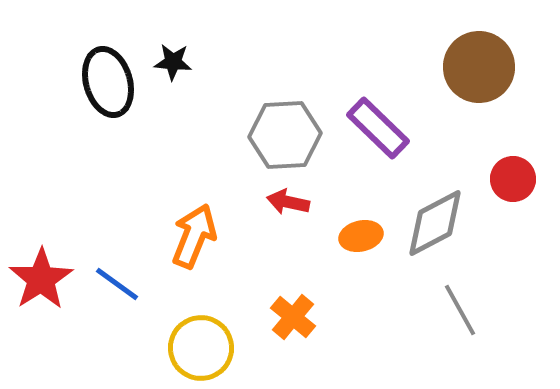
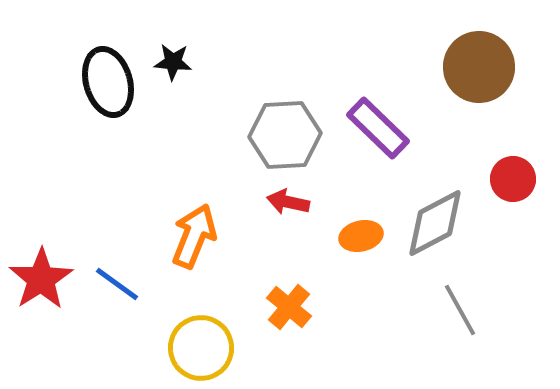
orange cross: moved 4 px left, 10 px up
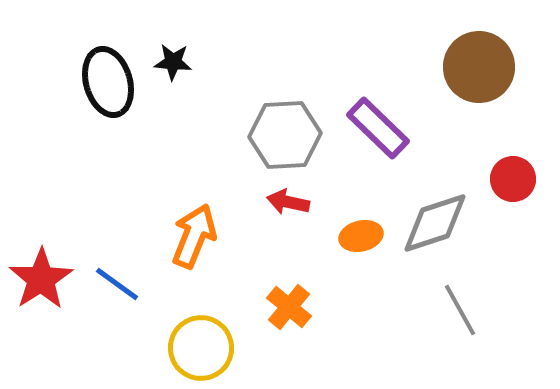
gray diamond: rotated 10 degrees clockwise
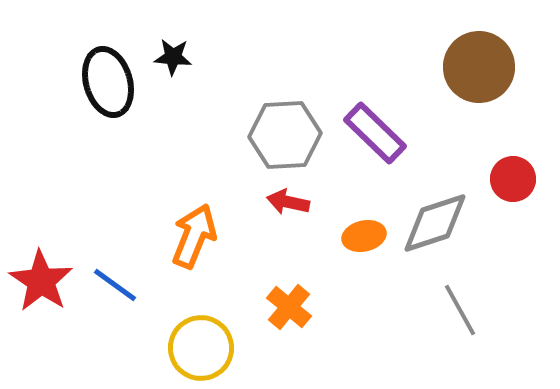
black star: moved 5 px up
purple rectangle: moved 3 px left, 5 px down
orange ellipse: moved 3 px right
red star: moved 2 px down; rotated 6 degrees counterclockwise
blue line: moved 2 px left, 1 px down
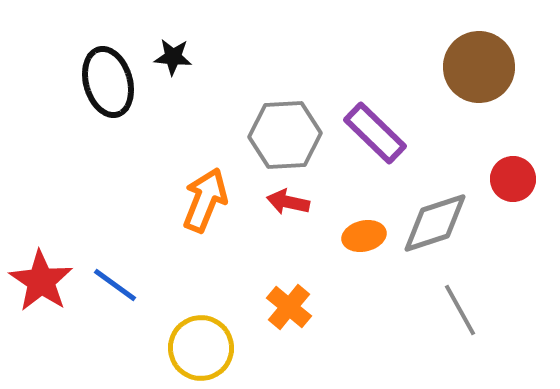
orange arrow: moved 11 px right, 36 px up
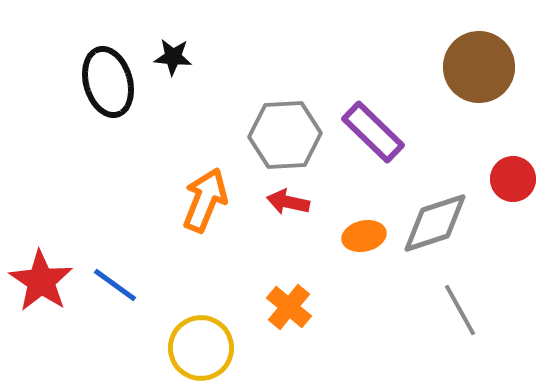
purple rectangle: moved 2 px left, 1 px up
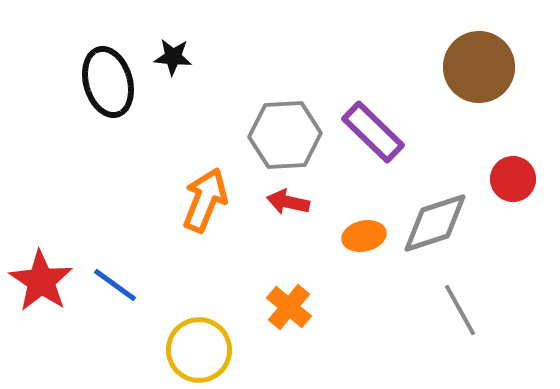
yellow circle: moved 2 px left, 2 px down
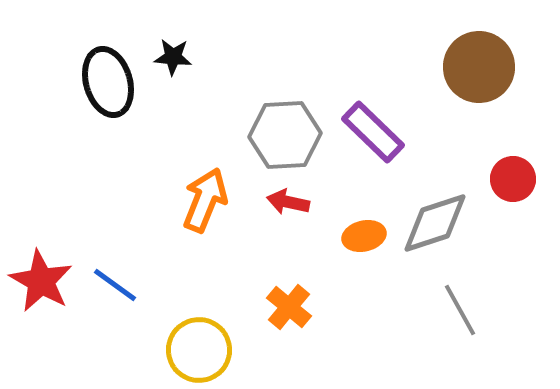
red star: rotated 4 degrees counterclockwise
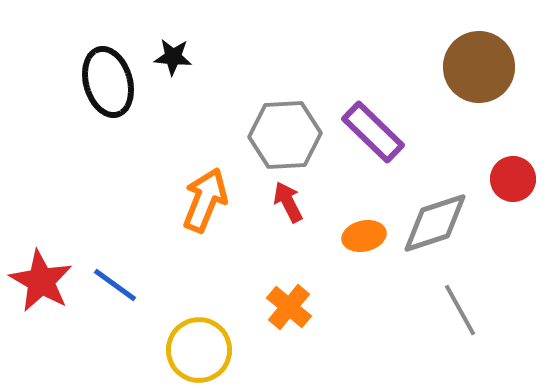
red arrow: rotated 51 degrees clockwise
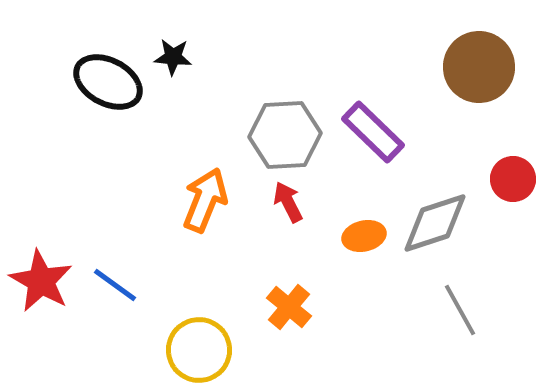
black ellipse: rotated 46 degrees counterclockwise
